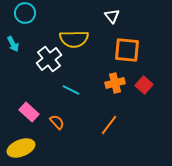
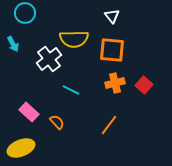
orange square: moved 15 px left
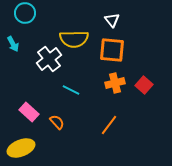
white triangle: moved 4 px down
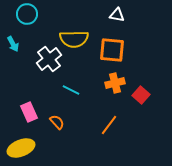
cyan circle: moved 2 px right, 1 px down
white triangle: moved 5 px right, 5 px up; rotated 42 degrees counterclockwise
red square: moved 3 px left, 10 px down
pink rectangle: rotated 24 degrees clockwise
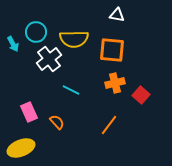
cyan circle: moved 9 px right, 18 px down
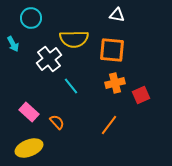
cyan circle: moved 5 px left, 14 px up
cyan line: moved 4 px up; rotated 24 degrees clockwise
red square: rotated 24 degrees clockwise
pink rectangle: rotated 24 degrees counterclockwise
yellow ellipse: moved 8 px right
